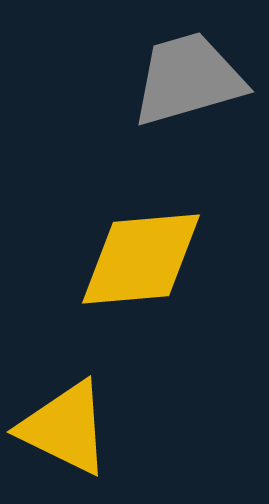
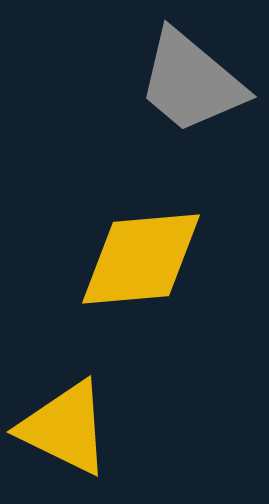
gray trapezoid: moved 3 px right, 3 px down; rotated 124 degrees counterclockwise
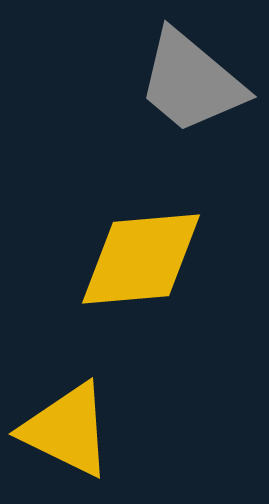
yellow triangle: moved 2 px right, 2 px down
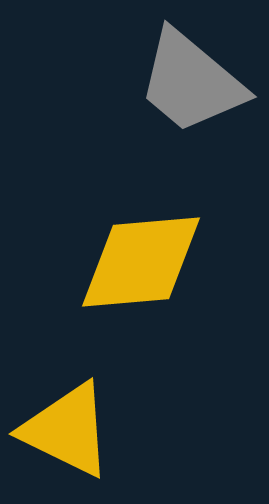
yellow diamond: moved 3 px down
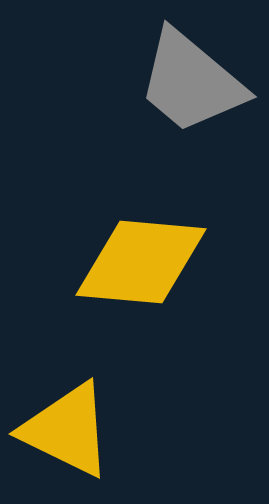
yellow diamond: rotated 10 degrees clockwise
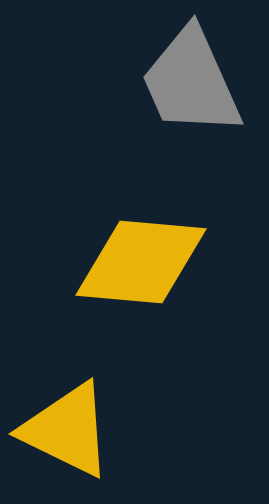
gray trapezoid: rotated 26 degrees clockwise
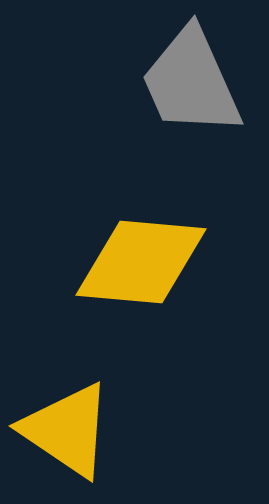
yellow triangle: rotated 8 degrees clockwise
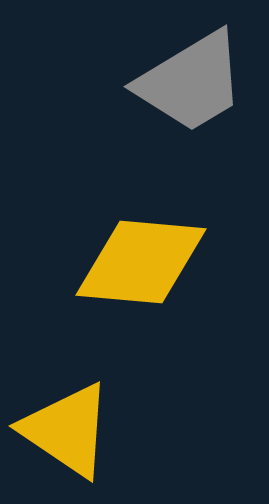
gray trapezoid: rotated 97 degrees counterclockwise
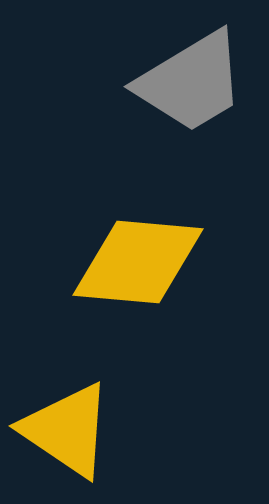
yellow diamond: moved 3 px left
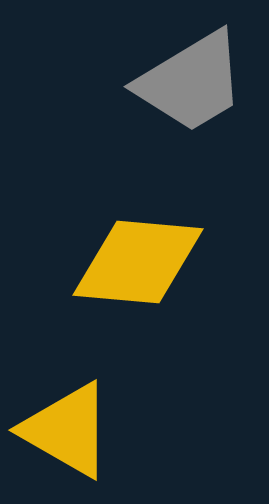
yellow triangle: rotated 4 degrees counterclockwise
